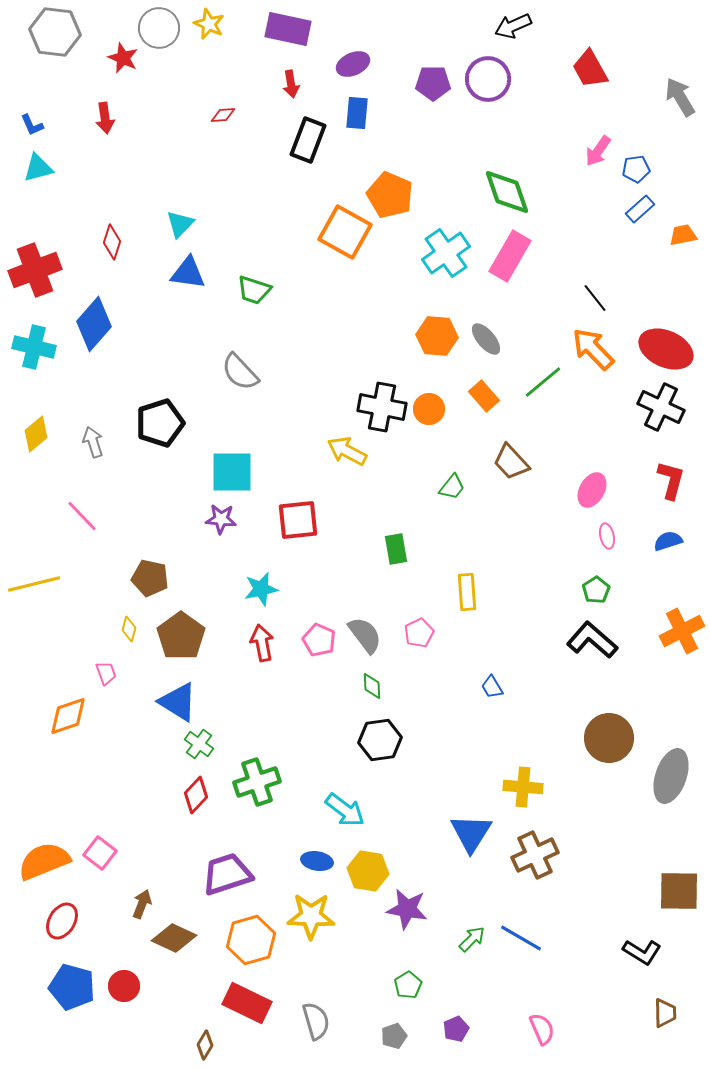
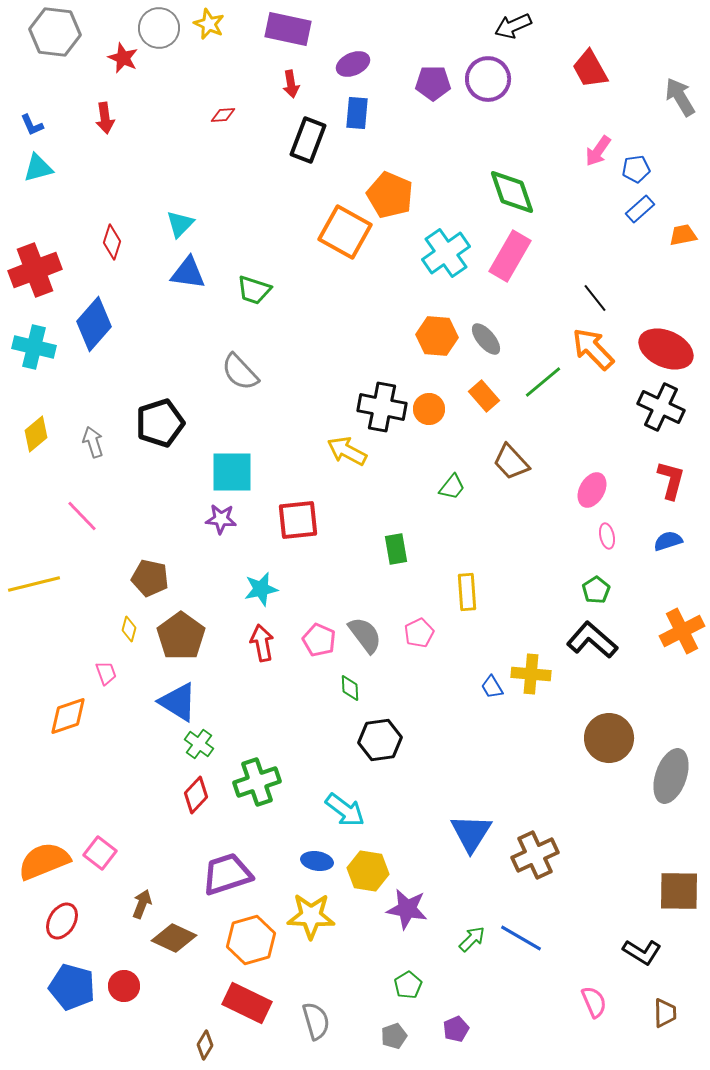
green diamond at (507, 192): moved 5 px right
green diamond at (372, 686): moved 22 px left, 2 px down
yellow cross at (523, 787): moved 8 px right, 113 px up
pink semicircle at (542, 1029): moved 52 px right, 27 px up
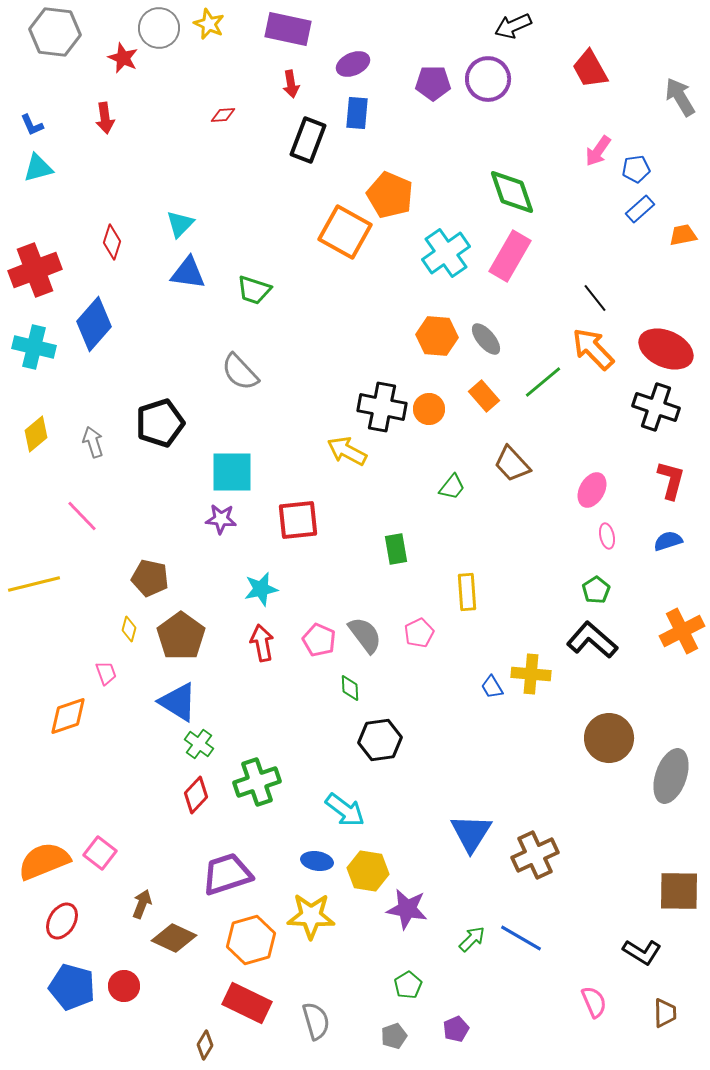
black cross at (661, 407): moved 5 px left; rotated 6 degrees counterclockwise
brown trapezoid at (511, 462): moved 1 px right, 2 px down
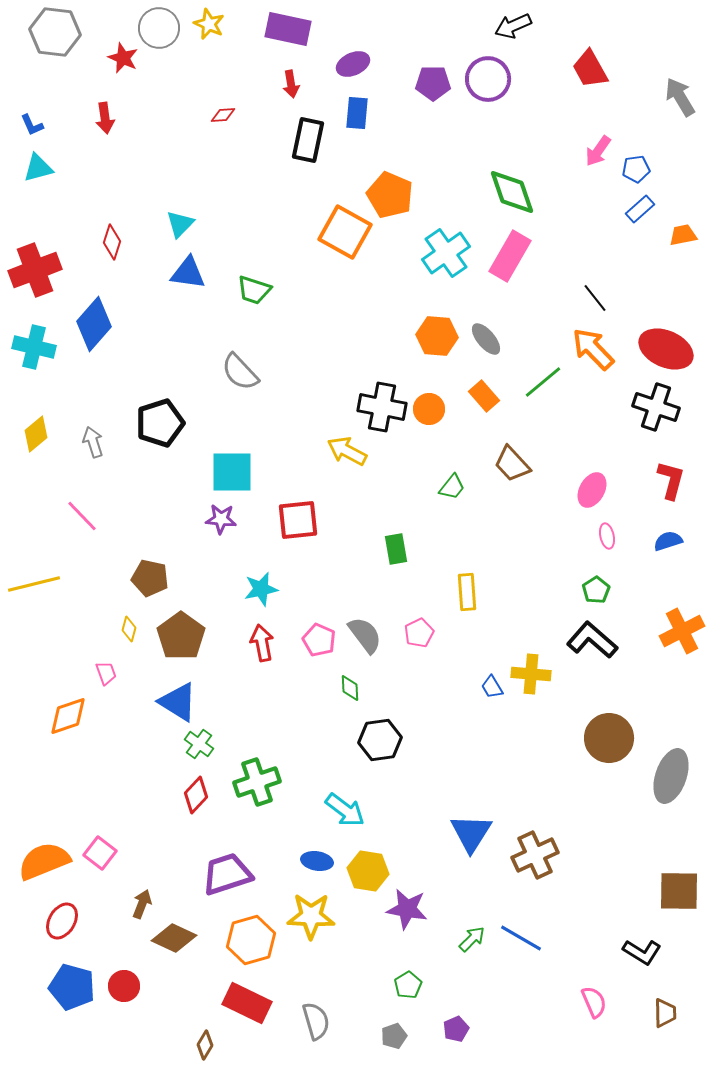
black rectangle at (308, 140): rotated 9 degrees counterclockwise
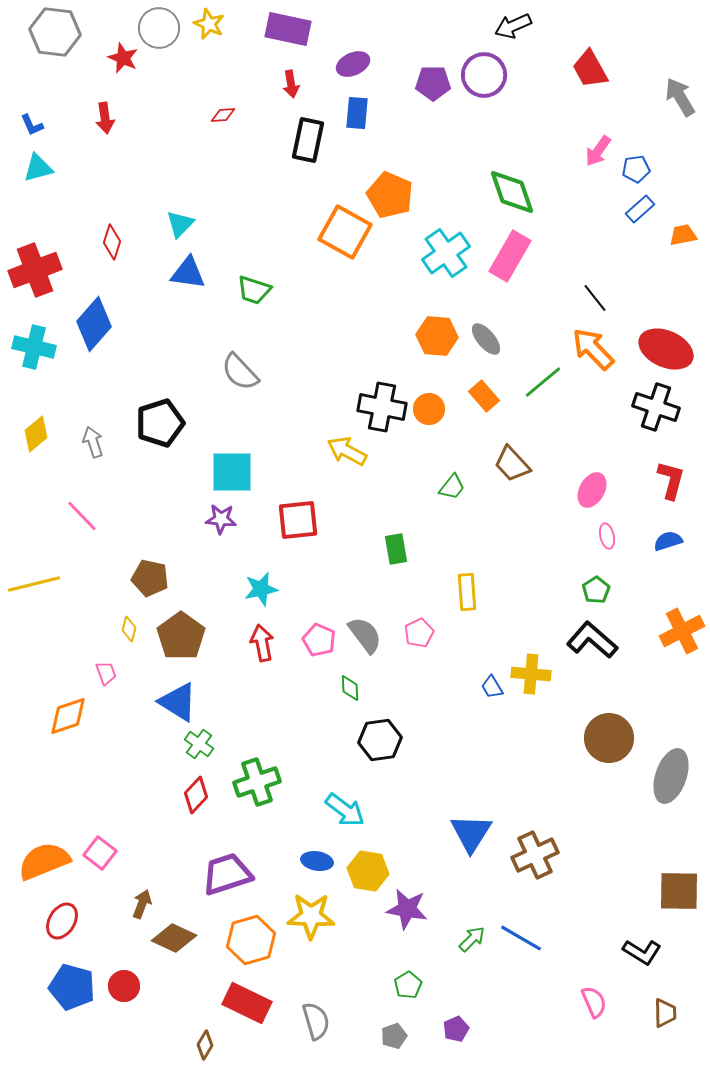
purple circle at (488, 79): moved 4 px left, 4 px up
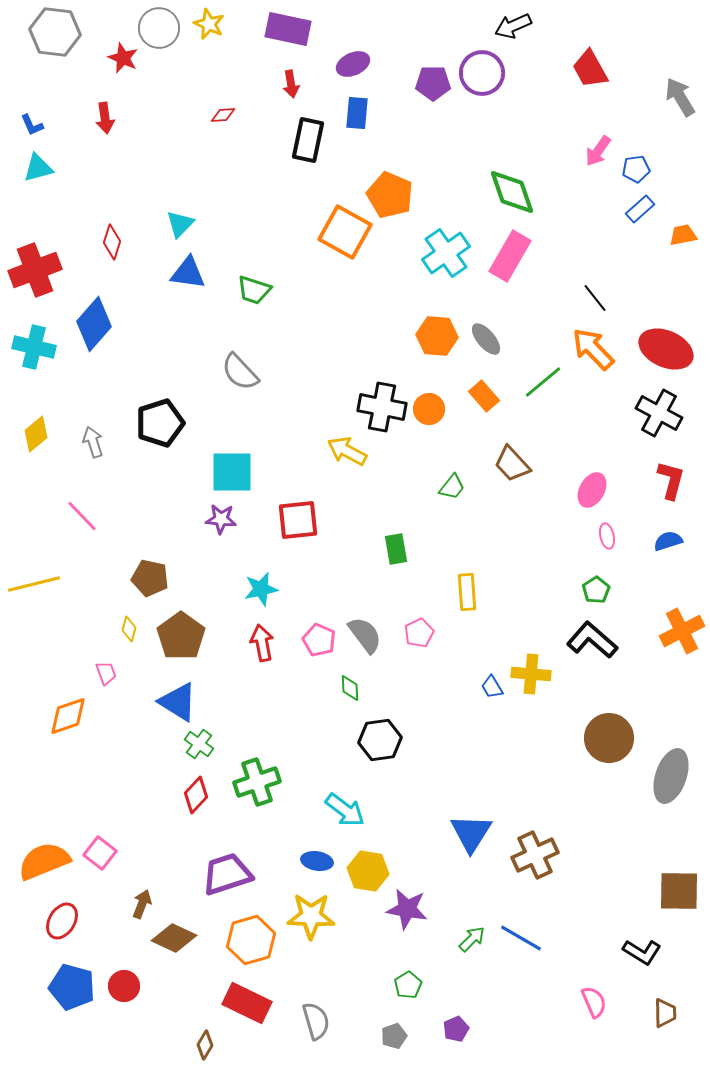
purple circle at (484, 75): moved 2 px left, 2 px up
black cross at (656, 407): moved 3 px right, 6 px down; rotated 9 degrees clockwise
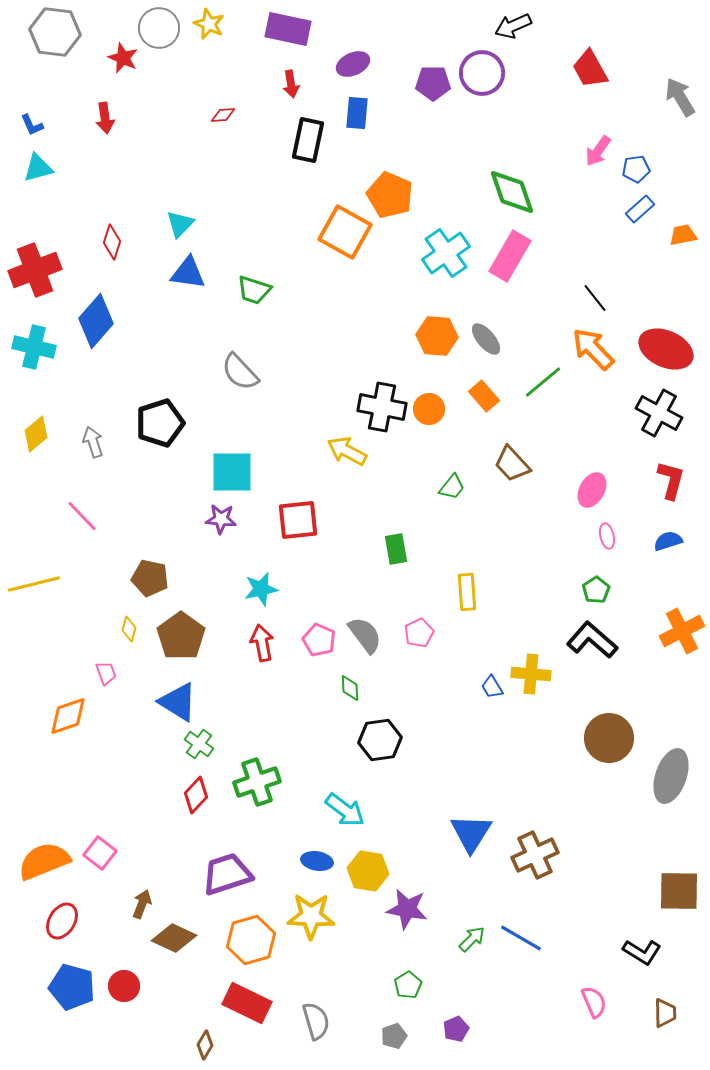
blue diamond at (94, 324): moved 2 px right, 3 px up
